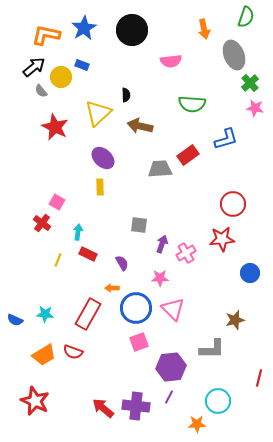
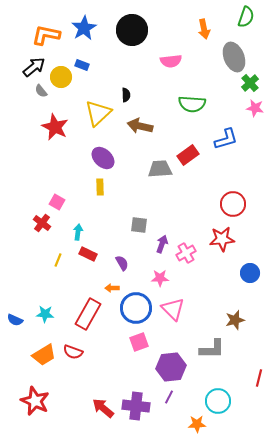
gray ellipse at (234, 55): moved 2 px down
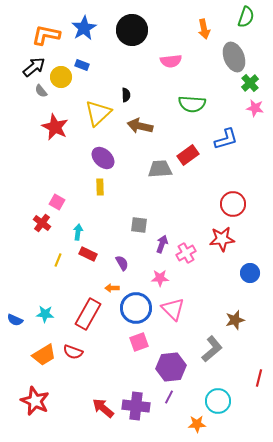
gray L-shape at (212, 349): rotated 40 degrees counterclockwise
